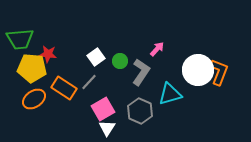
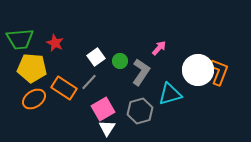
pink arrow: moved 2 px right, 1 px up
red star: moved 7 px right, 11 px up; rotated 18 degrees clockwise
gray hexagon: rotated 20 degrees clockwise
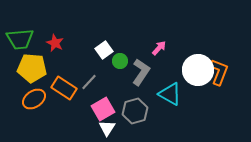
white square: moved 8 px right, 7 px up
cyan triangle: rotated 45 degrees clockwise
gray hexagon: moved 5 px left
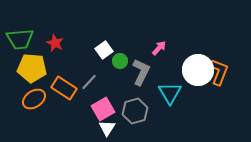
gray L-shape: rotated 8 degrees counterclockwise
cyan triangle: moved 1 px up; rotated 30 degrees clockwise
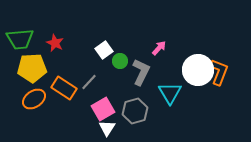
yellow pentagon: rotated 8 degrees counterclockwise
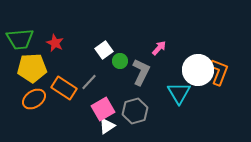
cyan triangle: moved 9 px right
white triangle: moved 2 px up; rotated 24 degrees clockwise
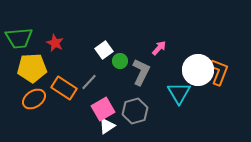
green trapezoid: moved 1 px left, 1 px up
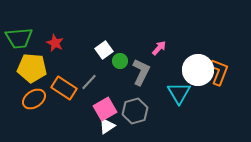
yellow pentagon: rotated 8 degrees clockwise
pink square: moved 2 px right
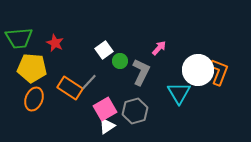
orange rectangle: moved 6 px right
orange ellipse: rotated 35 degrees counterclockwise
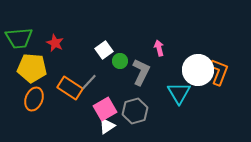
pink arrow: rotated 56 degrees counterclockwise
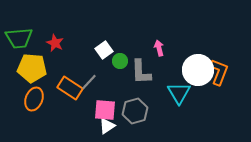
gray L-shape: rotated 152 degrees clockwise
pink square: moved 1 px down; rotated 35 degrees clockwise
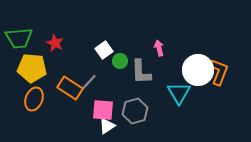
pink square: moved 2 px left
